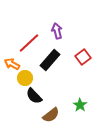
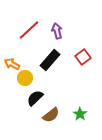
red line: moved 13 px up
black semicircle: moved 1 px right, 2 px down; rotated 90 degrees clockwise
green star: moved 9 px down
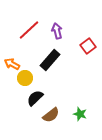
red square: moved 5 px right, 11 px up
green star: rotated 16 degrees counterclockwise
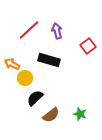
black rectangle: moved 1 px left; rotated 65 degrees clockwise
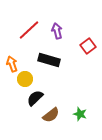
orange arrow: rotated 42 degrees clockwise
yellow circle: moved 1 px down
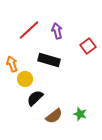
brown semicircle: moved 3 px right, 1 px down
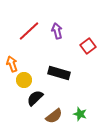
red line: moved 1 px down
black rectangle: moved 10 px right, 13 px down
yellow circle: moved 1 px left, 1 px down
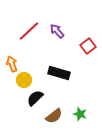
purple arrow: rotated 28 degrees counterclockwise
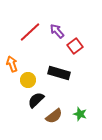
red line: moved 1 px right, 1 px down
red square: moved 13 px left
yellow circle: moved 4 px right
black semicircle: moved 1 px right, 2 px down
